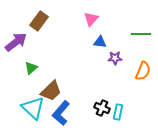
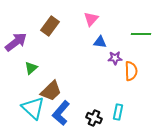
brown rectangle: moved 11 px right, 5 px down
orange semicircle: moved 12 px left; rotated 24 degrees counterclockwise
black cross: moved 8 px left, 10 px down
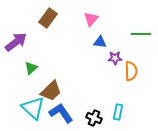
brown rectangle: moved 2 px left, 8 px up
blue L-shape: rotated 105 degrees clockwise
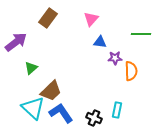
cyan rectangle: moved 1 px left, 2 px up
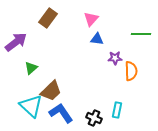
blue triangle: moved 3 px left, 3 px up
cyan triangle: moved 2 px left, 2 px up
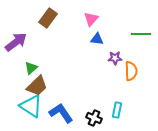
brown trapezoid: moved 14 px left, 5 px up
cyan triangle: rotated 10 degrees counterclockwise
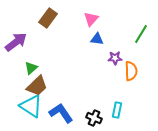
green line: rotated 60 degrees counterclockwise
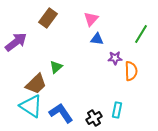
green triangle: moved 25 px right, 1 px up
brown trapezoid: moved 1 px left, 2 px up
black cross: rotated 35 degrees clockwise
